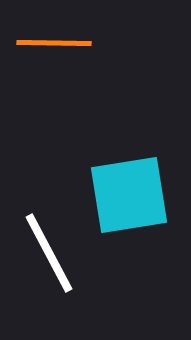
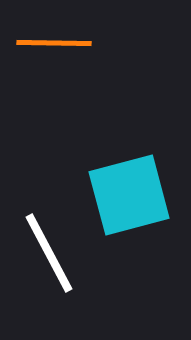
cyan square: rotated 6 degrees counterclockwise
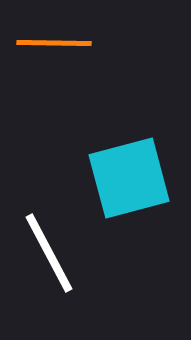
cyan square: moved 17 px up
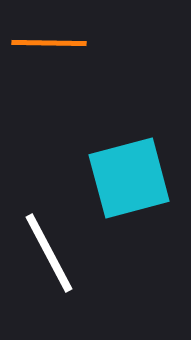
orange line: moved 5 px left
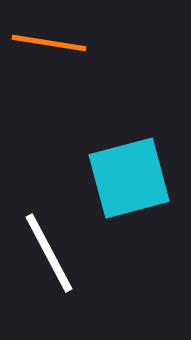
orange line: rotated 8 degrees clockwise
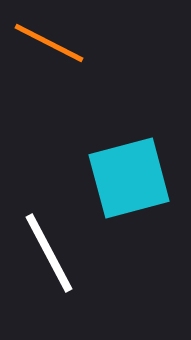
orange line: rotated 18 degrees clockwise
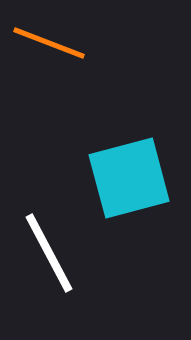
orange line: rotated 6 degrees counterclockwise
